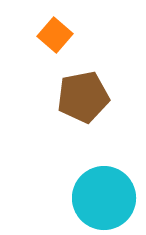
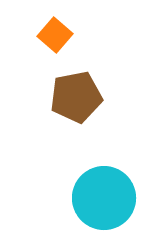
brown pentagon: moved 7 px left
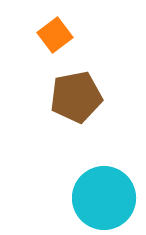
orange square: rotated 12 degrees clockwise
